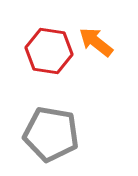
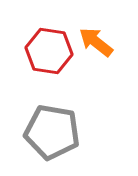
gray pentagon: moved 1 px right, 2 px up
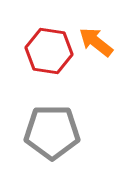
gray pentagon: rotated 10 degrees counterclockwise
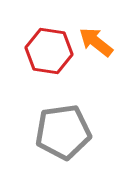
gray pentagon: moved 11 px right; rotated 8 degrees counterclockwise
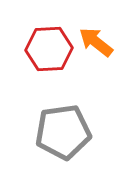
red hexagon: moved 2 px up; rotated 12 degrees counterclockwise
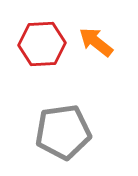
red hexagon: moved 7 px left, 5 px up
